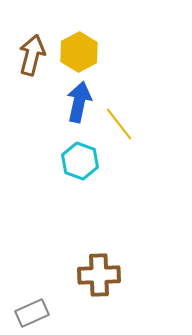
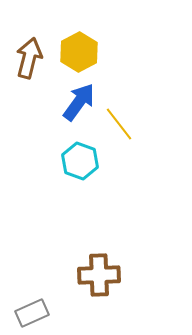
brown arrow: moved 3 px left, 3 px down
blue arrow: rotated 24 degrees clockwise
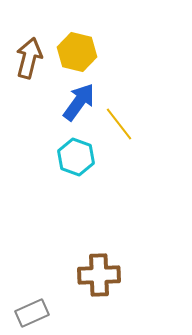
yellow hexagon: moved 2 px left; rotated 18 degrees counterclockwise
cyan hexagon: moved 4 px left, 4 px up
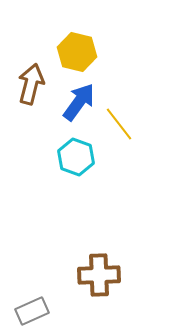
brown arrow: moved 2 px right, 26 px down
gray rectangle: moved 2 px up
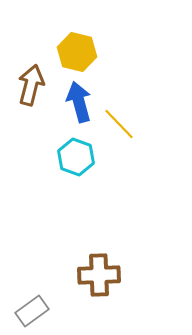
brown arrow: moved 1 px down
blue arrow: rotated 51 degrees counterclockwise
yellow line: rotated 6 degrees counterclockwise
gray rectangle: rotated 12 degrees counterclockwise
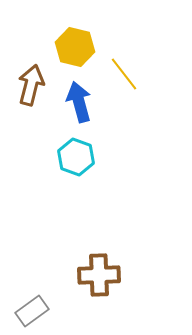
yellow hexagon: moved 2 px left, 5 px up
yellow line: moved 5 px right, 50 px up; rotated 6 degrees clockwise
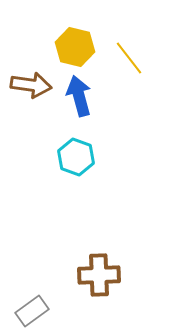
yellow line: moved 5 px right, 16 px up
brown arrow: rotated 84 degrees clockwise
blue arrow: moved 6 px up
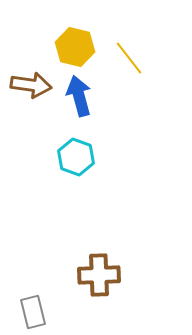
gray rectangle: moved 1 px right, 1 px down; rotated 68 degrees counterclockwise
